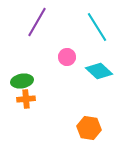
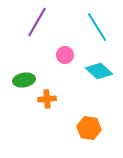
pink circle: moved 2 px left, 2 px up
green ellipse: moved 2 px right, 1 px up
orange cross: moved 21 px right
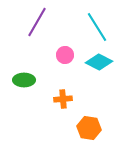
cyan diamond: moved 9 px up; rotated 16 degrees counterclockwise
green ellipse: rotated 10 degrees clockwise
orange cross: moved 16 px right
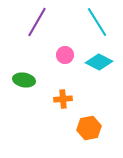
cyan line: moved 5 px up
green ellipse: rotated 10 degrees clockwise
orange hexagon: rotated 20 degrees counterclockwise
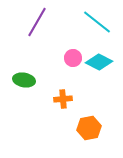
cyan line: rotated 20 degrees counterclockwise
pink circle: moved 8 px right, 3 px down
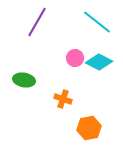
pink circle: moved 2 px right
orange cross: rotated 24 degrees clockwise
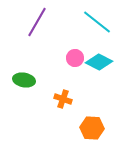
orange hexagon: moved 3 px right; rotated 15 degrees clockwise
